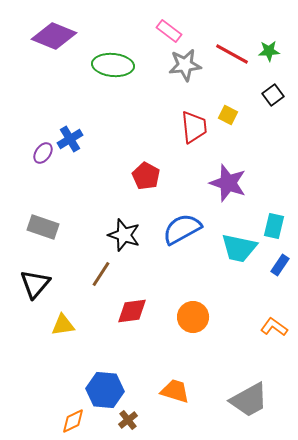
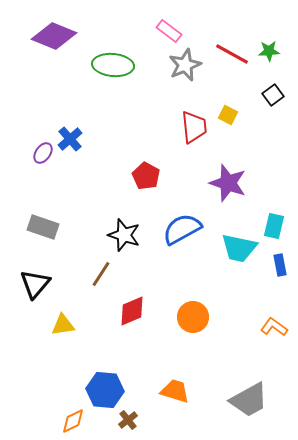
gray star: rotated 16 degrees counterclockwise
blue cross: rotated 10 degrees counterclockwise
blue rectangle: rotated 45 degrees counterclockwise
red diamond: rotated 16 degrees counterclockwise
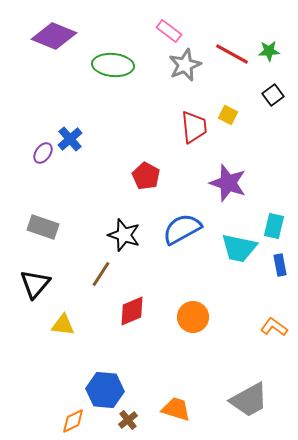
yellow triangle: rotated 15 degrees clockwise
orange trapezoid: moved 1 px right, 18 px down
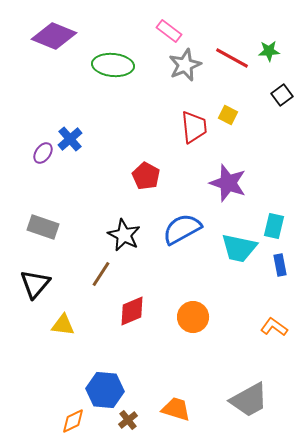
red line: moved 4 px down
black square: moved 9 px right
black star: rotated 8 degrees clockwise
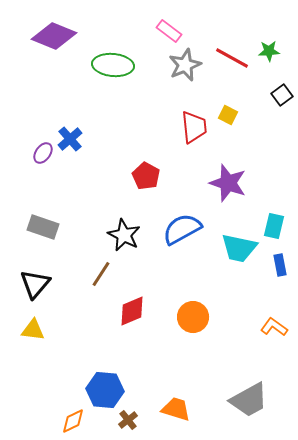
yellow triangle: moved 30 px left, 5 px down
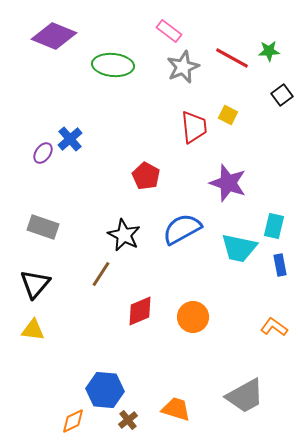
gray star: moved 2 px left, 2 px down
red diamond: moved 8 px right
gray trapezoid: moved 4 px left, 4 px up
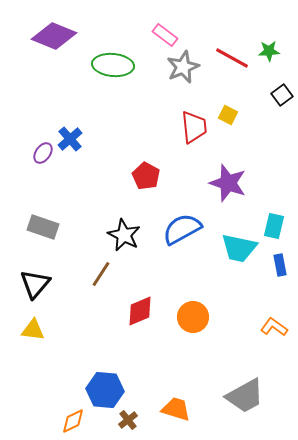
pink rectangle: moved 4 px left, 4 px down
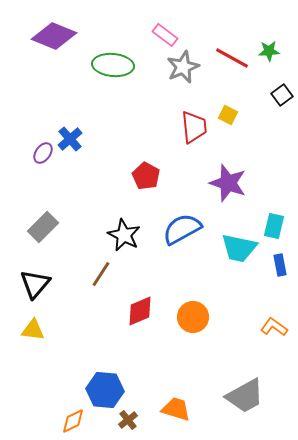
gray rectangle: rotated 64 degrees counterclockwise
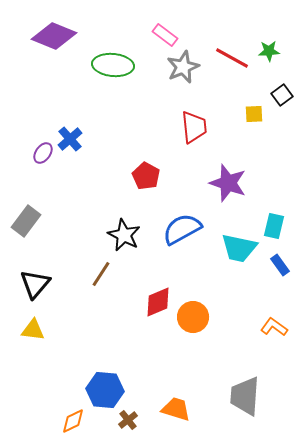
yellow square: moved 26 px right, 1 px up; rotated 30 degrees counterclockwise
gray rectangle: moved 17 px left, 6 px up; rotated 8 degrees counterclockwise
blue rectangle: rotated 25 degrees counterclockwise
red diamond: moved 18 px right, 9 px up
gray trapezoid: rotated 123 degrees clockwise
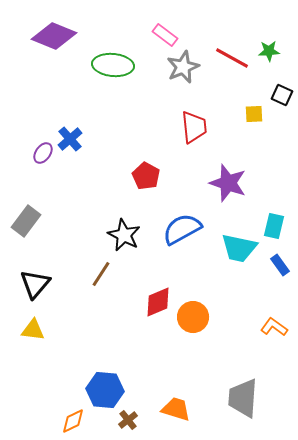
black square: rotated 30 degrees counterclockwise
gray trapezoid: moved 2 px left, 2 px down
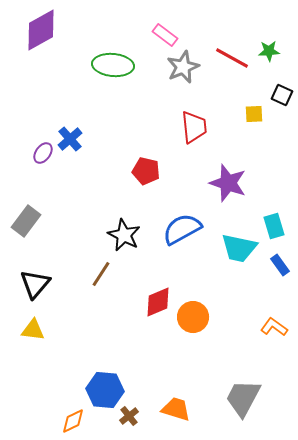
purple diamond: moved 13 px left, 6 px up; rotated 51 degrees counterclockwise
red pentagon: moved 5 px up; rotated 16 degrees counterclockwise
cyan rectangle: rotated 30 degrees counterclockwise
gray trapezoid: rotated 24 degrees clockwise
brown cross: moved 1 px right, 4 px up
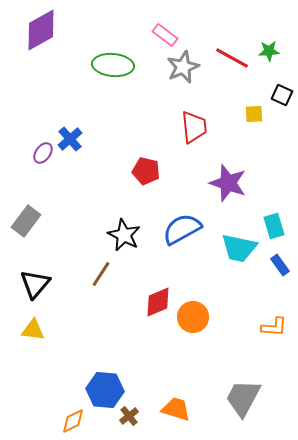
orange L-shape: rotated 148 degrees clockwise
